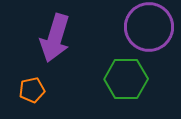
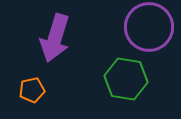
green hexagon: rotated 9 degrees clockwise
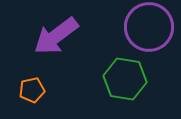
purple arrow: moved 1 px right, 2 px up; rotated 36 degrees clockwise
green hexagon: moved 1 px left
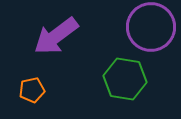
purple circle: moved 2 px right
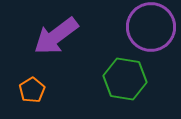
orange pentagon: rotated 20 degrees counterclockwise
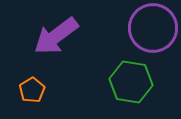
purple circle: moved 2 px right, 1 px down
green hexagon: moved 6 px right, 3 px down
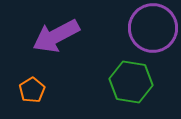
purple arrow: rotated 9 degrees clockwise
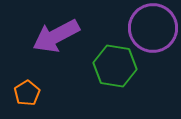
green hexagon: moved 16 px left, 16 px up
orange pentagon: moved 5 px left, 3 px down
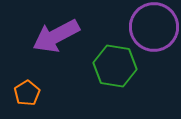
purple circle: moved 1 px right, 1 px up
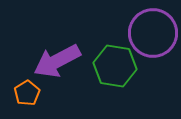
purple circle: moved 1 px left, 6 px down
purple arrow: moved 1 px right, 25 px down
